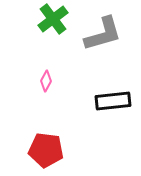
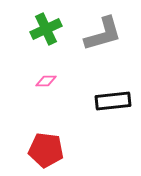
green cross: moved 7 px left, 10 px down; rotated 12 degrees clockwise
pink diamond: rotated 60 degrees clockwise
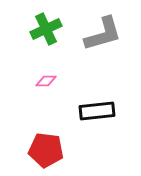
black rectangle: moved 16 px left, 10 px down
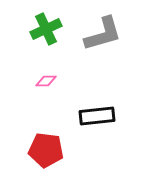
black rectangle: moved 5 px down
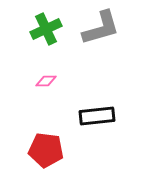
gray L-shape: moved 2 px left, 6 px up
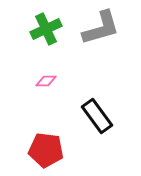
black rectangle: rotated 60 degrees clockwise
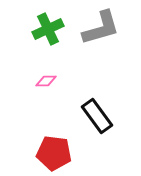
green cross: moved 2 px right
red pentagon: moved 8 px right, 3 px down
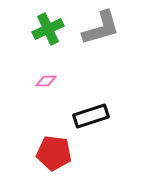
black rectangle: moved 6 px left; rotated 72 degrees counterclockwise
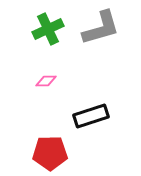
red pentagon: moved 4 px left; rotated 8 degrees counterclockwise
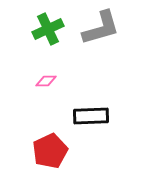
black rectangle: rotated 16 degrees clockwise
red pentagon: moved 2 px up; rotated 24 degrees counterclockwise
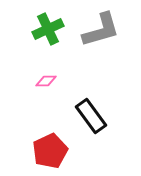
gray L-shape: moved 2 px down
black rectangle: rotated 56 degrees clockwise
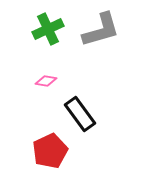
pink diamond: rotated 10 degrees clockwise
black rectangle: moved 11 px left, 2 px up
